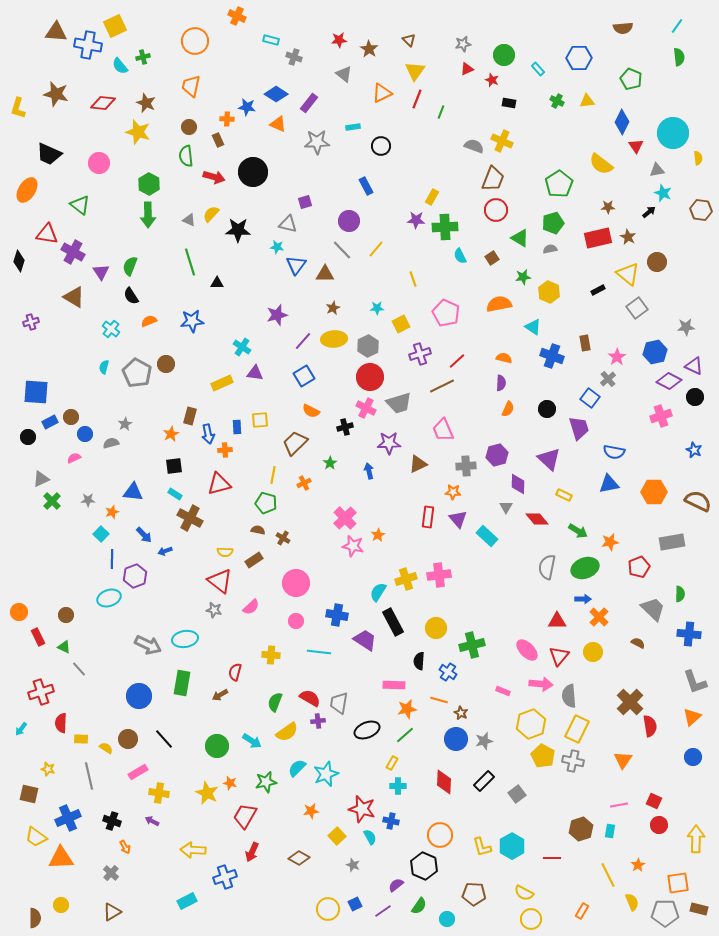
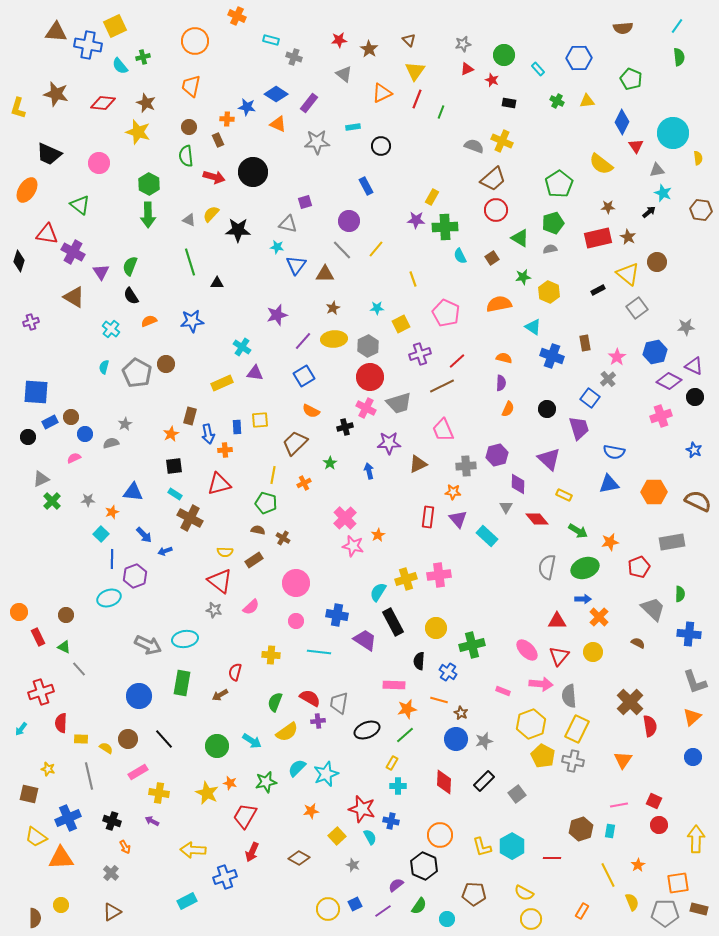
brown trapezoid at (493, 179): rotated 28 degrees clockwise
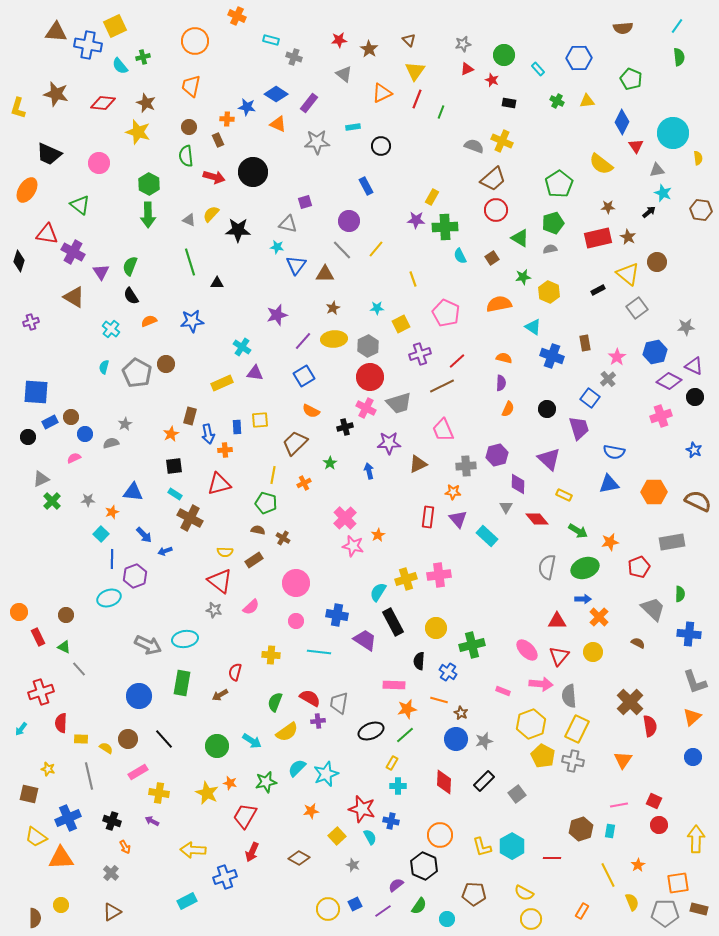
black ellipse at (367, 730): moved 4 px right, 1 px down
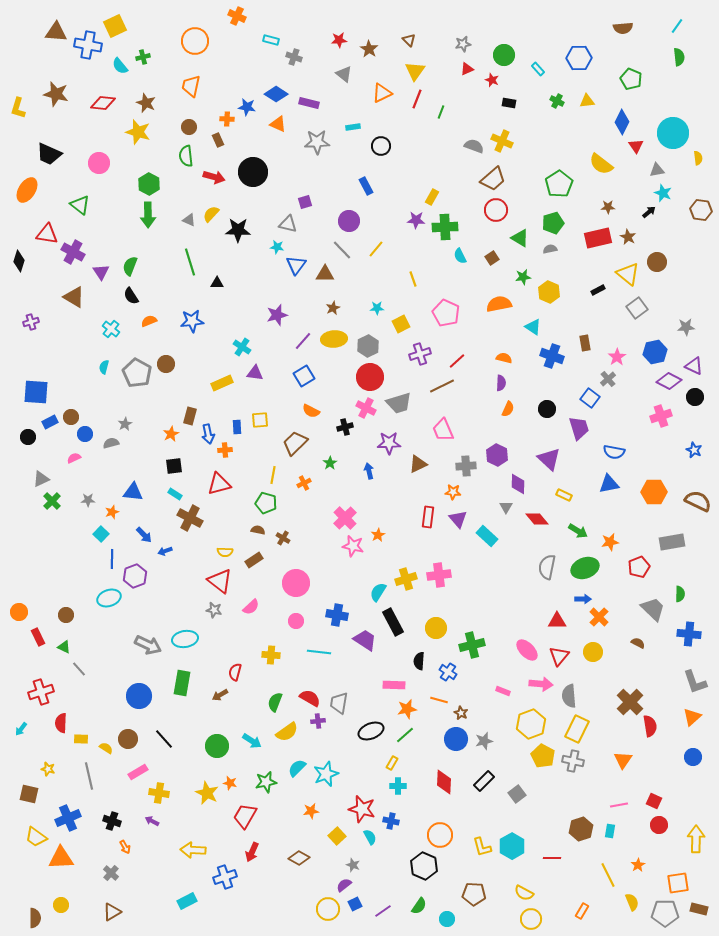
purple rectangle at (309, 103): rotated 66 degrees clockwise
purple hexagon at (497, 455): rotated 20 degrees counterclockwise
purple semicircle at (396, 885): moved 52 px left
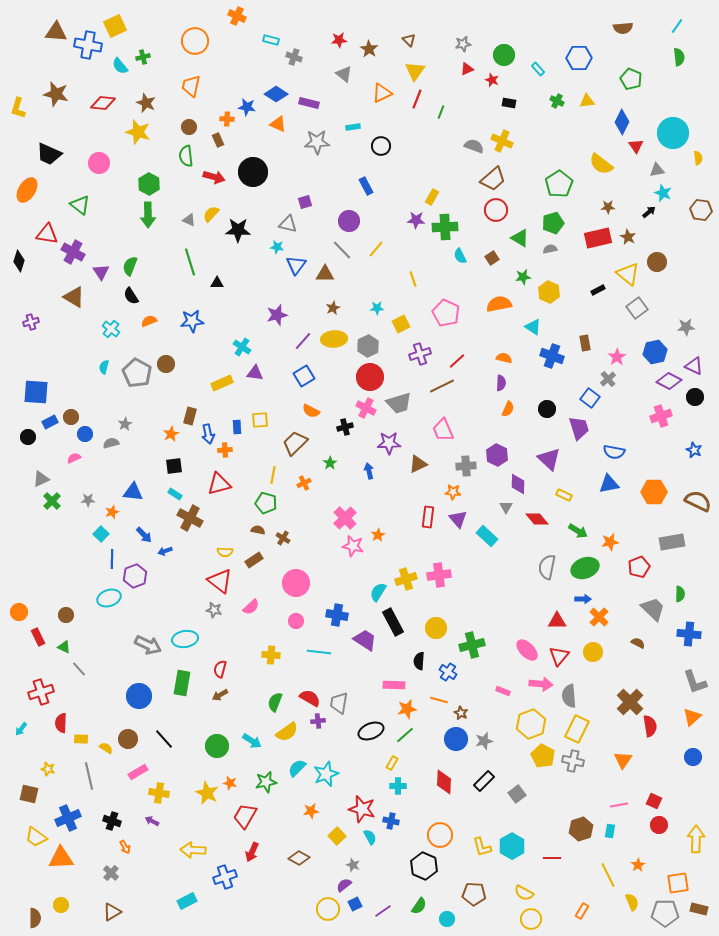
red semicircle at (235, 672): moved 15 px left, 3 px up
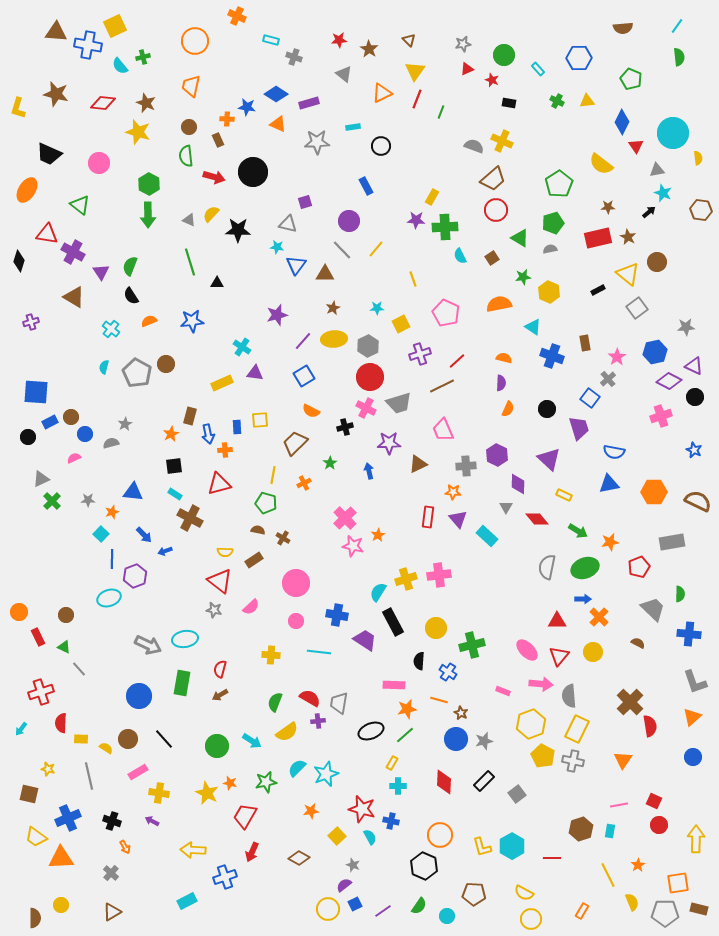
purple rectangle at (309, 103): rotated 30 degrees counterclockwise
cyan circle at (447, 919): moved 3 px up
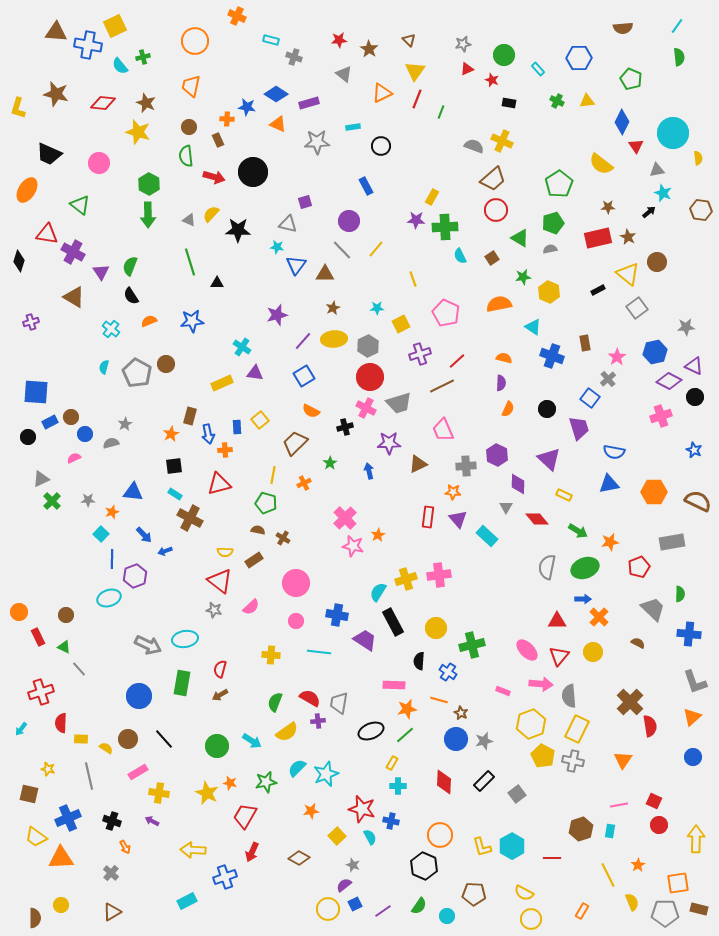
yellow square at (260, 420): rotated 36 degrees counterclockwise
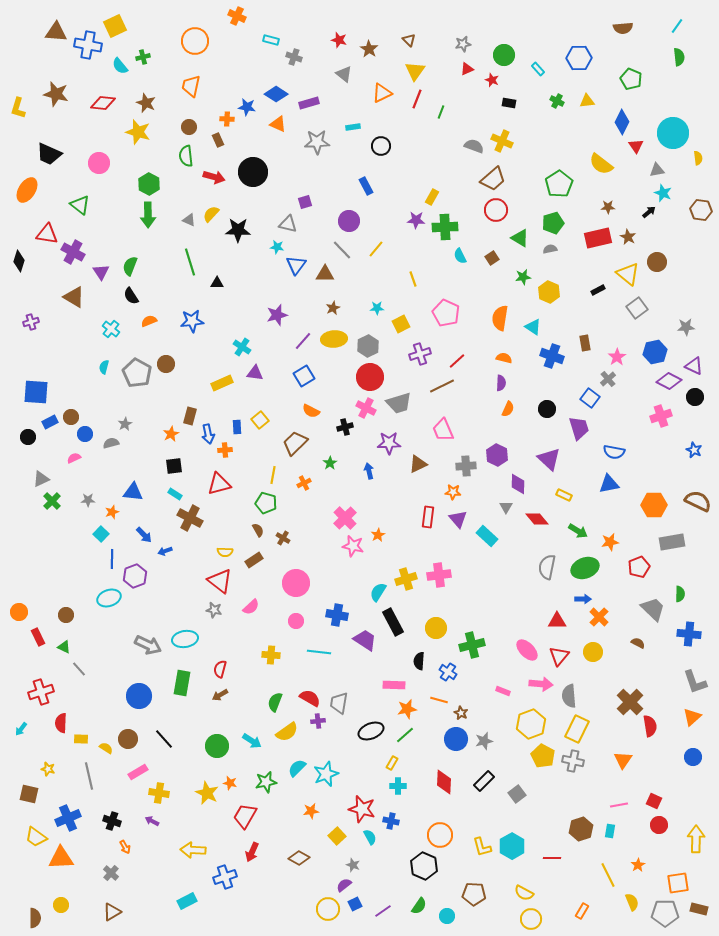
red star at (339, 40): rotated 21 degrees clockwise
orange semicircle at (499, 304): moved 1 px right, 14 px down; rotated 70 degrees counterclockwise
orange hexagon at (654, 492): moved 13 px down
brown semicircle at (258, 530): rotated 48 degrees clockwise
